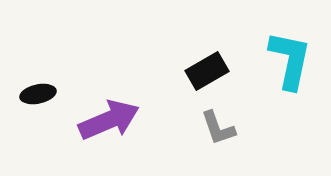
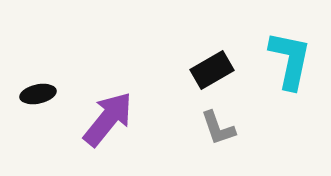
black rectangle: moved 5 px right, 1 px up
purple arrow: moved 1 px left, 1 px up; rotated 28 degrees counterclockwise
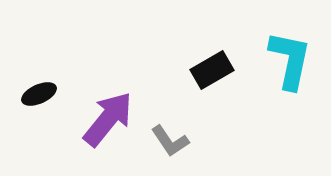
black ellipse: moved 1 px right; rotated 12 degrees counterclockwise
gray L-shape: moved 48 px left, 13 px down; rotated 15 degrees counterclockwise
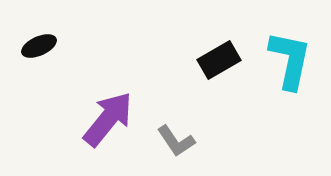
black rectangle: moved 7 px right, 10 px up
black ellipse: moved 48 px up
gray L-shape: moved 6 px right
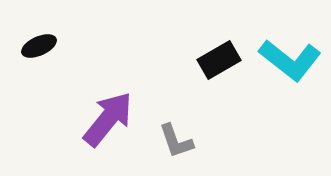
cyan L-shape: rotated 116 degrees clockwise
gray L-shape: rotated 15 degrees clockwise
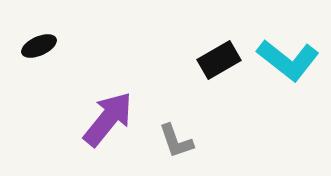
cyan L-shape: moved 2 px left
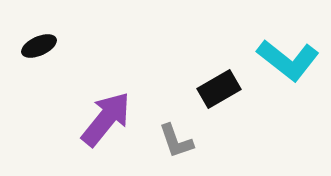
black rectangle: moved 29 px down
purple arrow: moved 2 px left
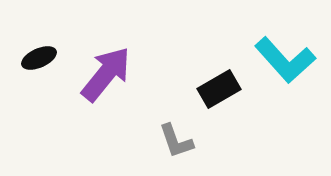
black ellipse: moved 12 px down
cyan L-shape: moved 3 px left; rotated 10 degrees clockwise
purple arrow: moved 45 px up
